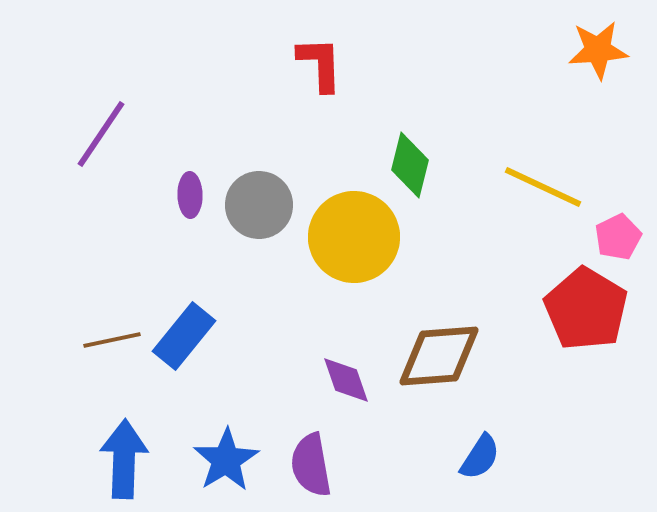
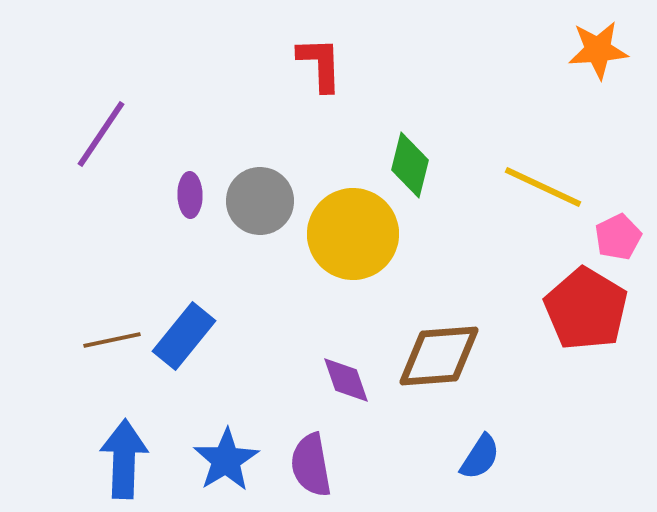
gray circle: moved 1 px right, 4 px up
yellow circle: moved 1 px left, 3 px up
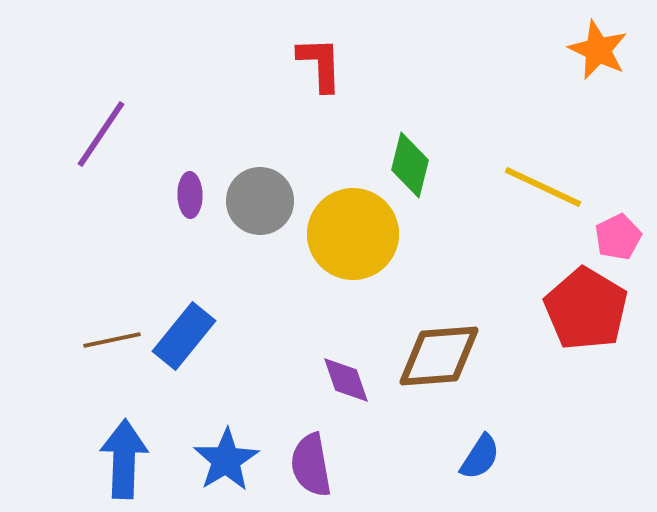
orange star: rotated 30 degrees clockwise
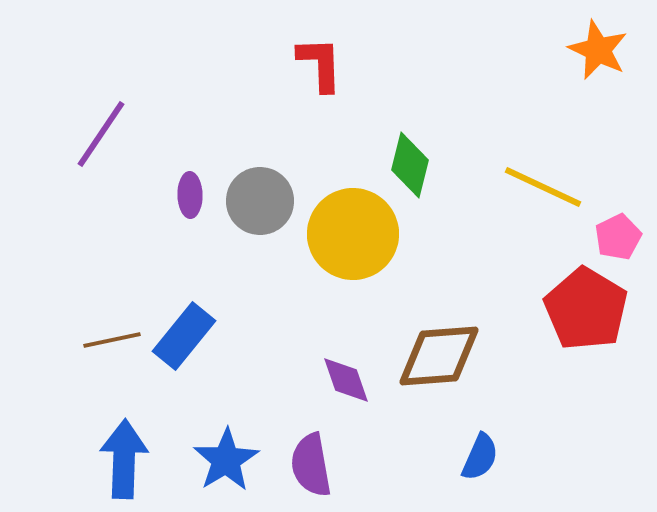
blue semicircle: rotated 9 degrees counterclockwise
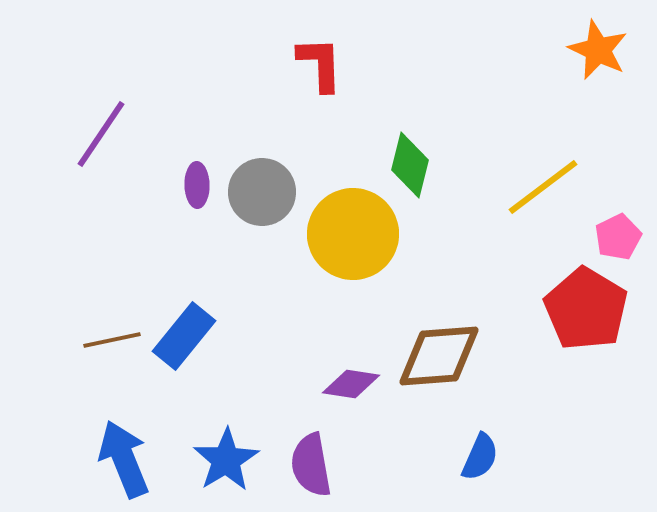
yellow line: rotated 62 degrees counterclockwise
purple ellipse: moved 7 px right, 10 px up
gray circle: moved 2 px right, 9 px up
purple diamond: moved 5 px right, 4 px down; rotated 62 degrees counterclockwise
blue arrow: rotated 24 degrees counterclockwise
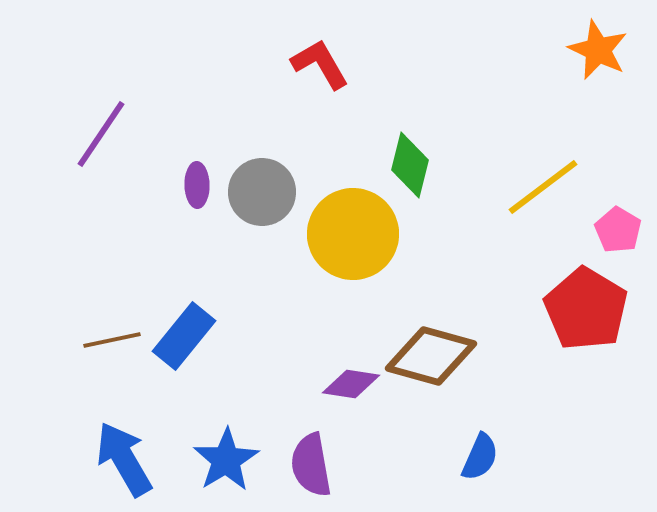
red L-shape: rotated 28 degrees counterclockwise
pink pentagon: moved 7 px up; rotated 15 degrees counterclockwise
brown diamond: moved 8 px left; rotated 20 degrees clockwise
blue arrow: rotated 8 degrees counterclockwise
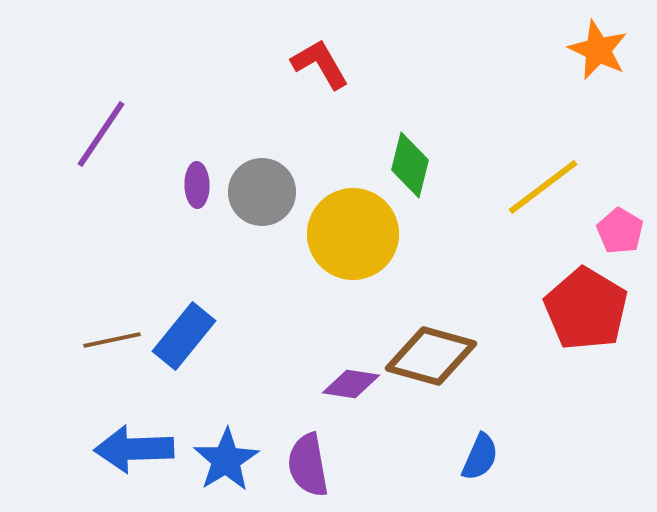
pink pentagon: moved 2 px right, 1 px down
blue arrow: moved 10 px right, 10 px up; rotated 62 degrees counterclockwise
purple semicircle: moved 3 px left
